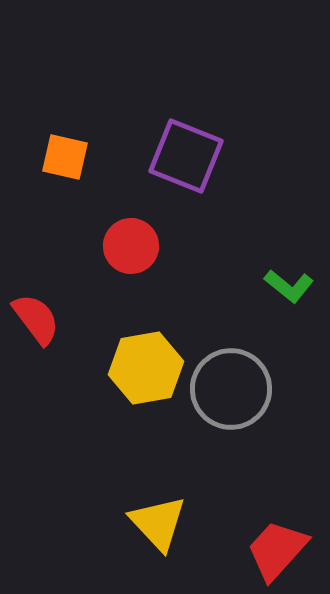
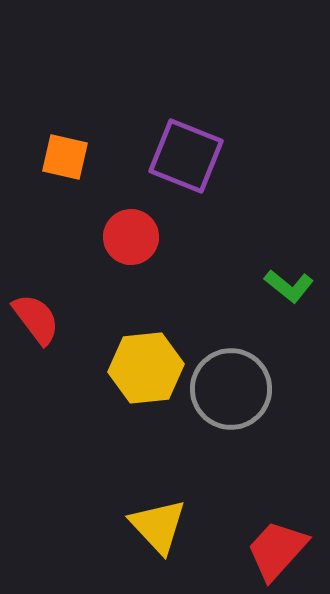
red circle: moved 9 px up
yellow hexagon: rotated 4 degrees clockwise
yellow triangle: moved 3 px down
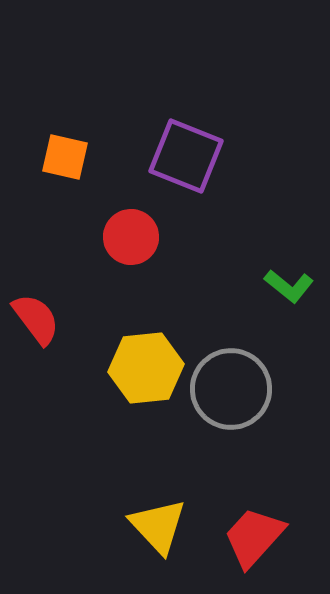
red trapezoid: moved 23 px left, 13 px up
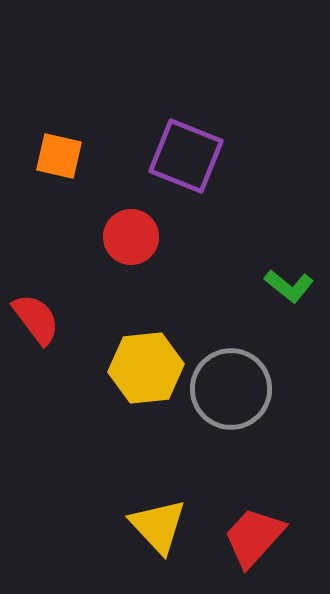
orange square: moved 6 px left, 1 px up
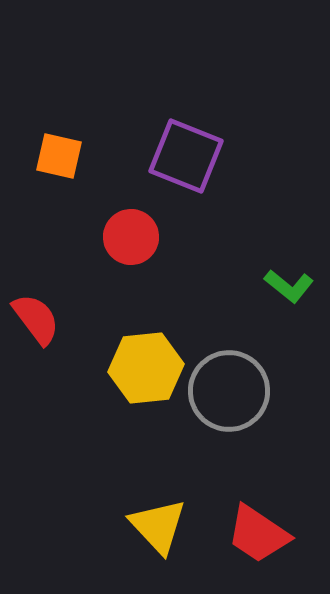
gray circle: moved 2 px left, 2 px down
red trapezoid: moved 4 px right, 3 px up; rotated 98 degrees counterclockwise
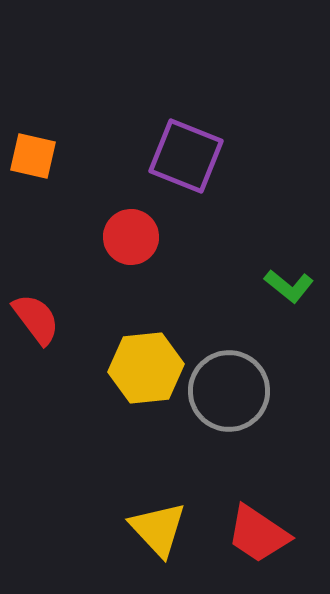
orange square: moved 26 px left
yellow triangle: moved 3 px down
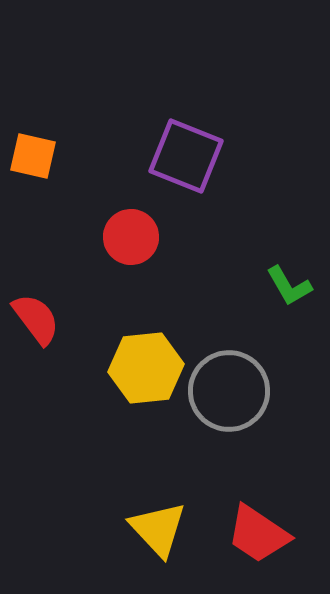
green L-shape: rotated 21 degrees clockwise
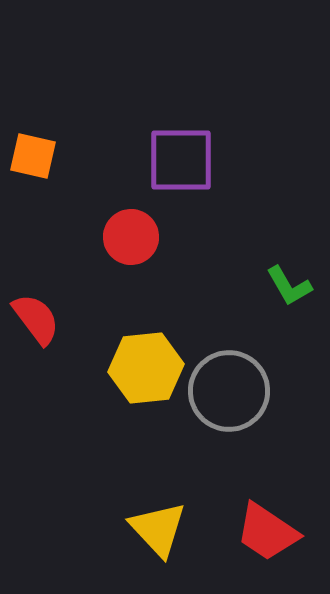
purple square: moved 5 px left, 4 px down; rotated 22 degrees counterclockwise
red trapezoid: moved 9 px right, 2 px up
